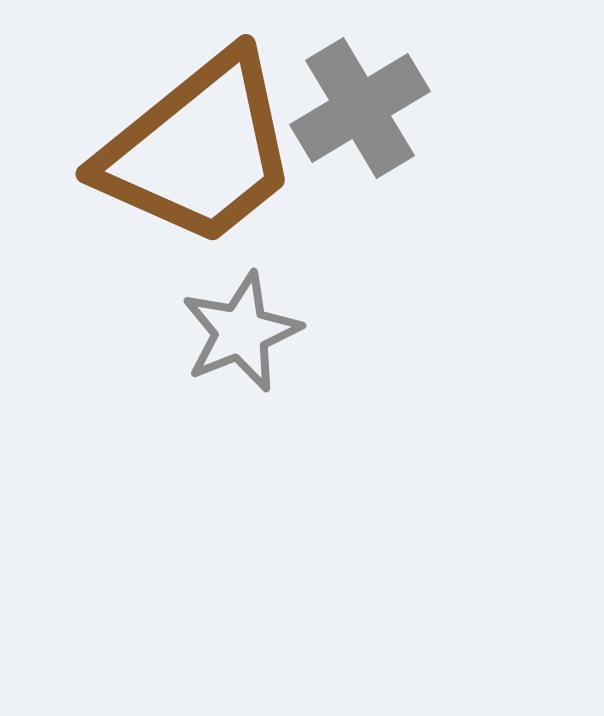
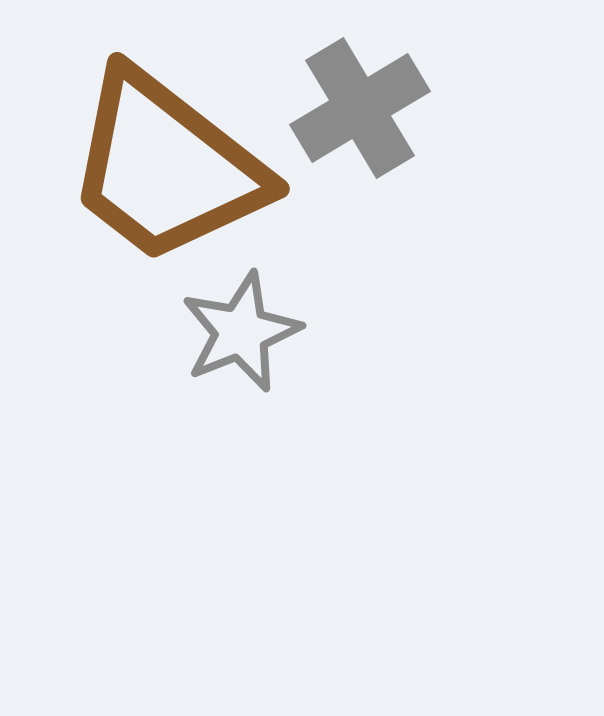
brown trapezoid: moved 33 px left, 17 px down; rotated 77 degrees clockwise
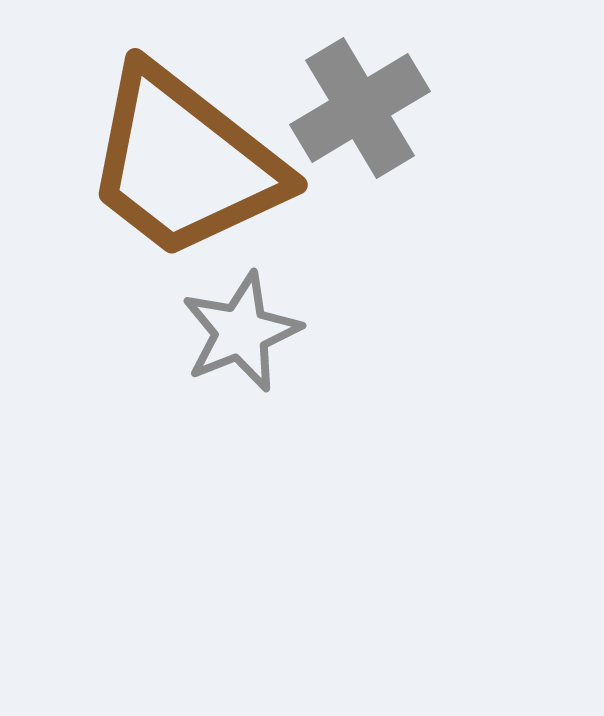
brown trapezoid: moved 18 px right, 4 px up
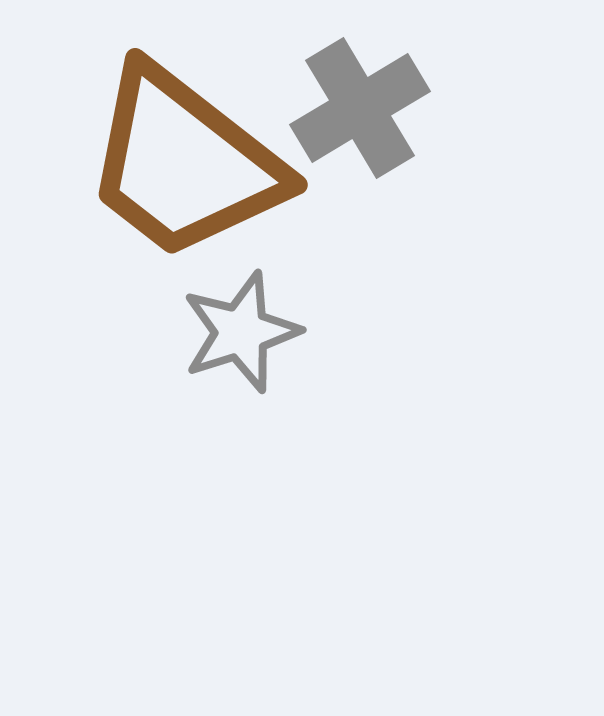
gray star: rotated 4 degrees clockwise
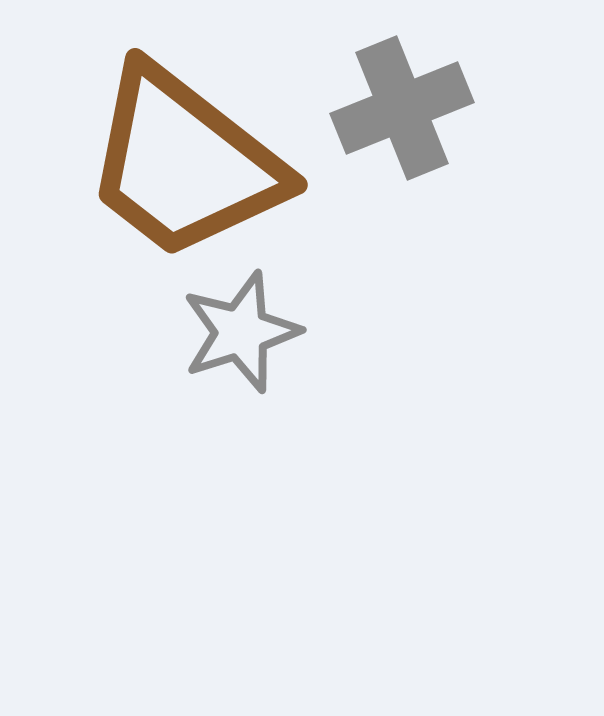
gray cross: moved 42 px right; rotated 9 degrees clockwise
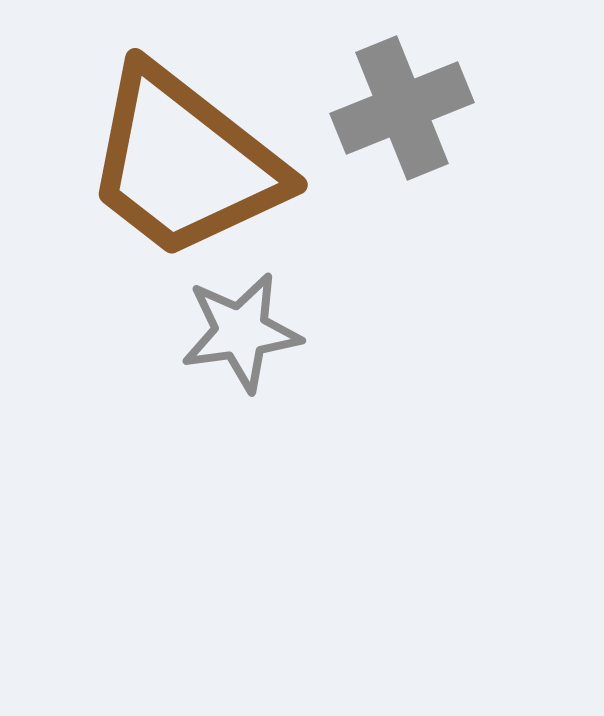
gray star: rotated 10 degrees clockwise
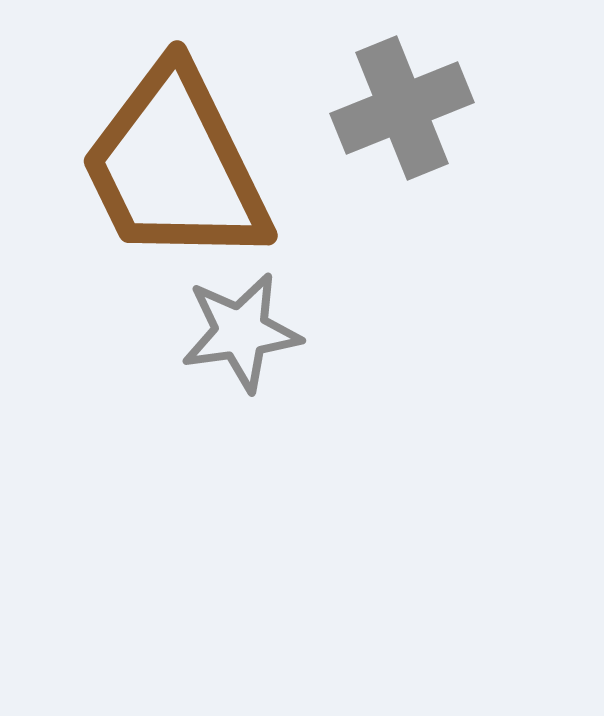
brown trapezoid: moved 9 px left, 3 px down; rotated 26 degrees clockwise
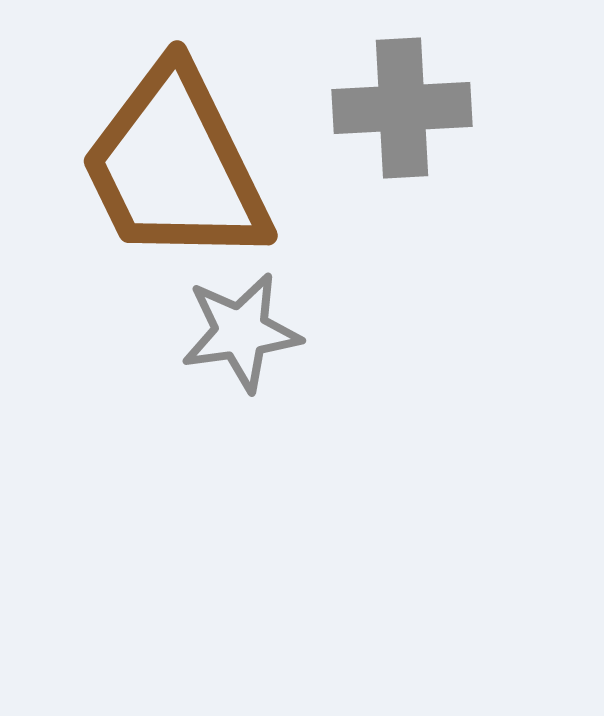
gray cross: rotated 19 degrees clockwise
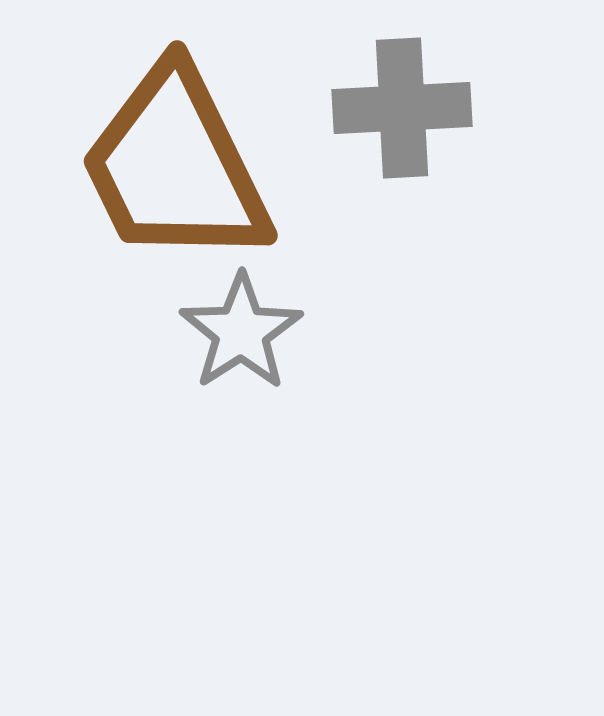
gray star: rotated 25 degrees counterclockwise
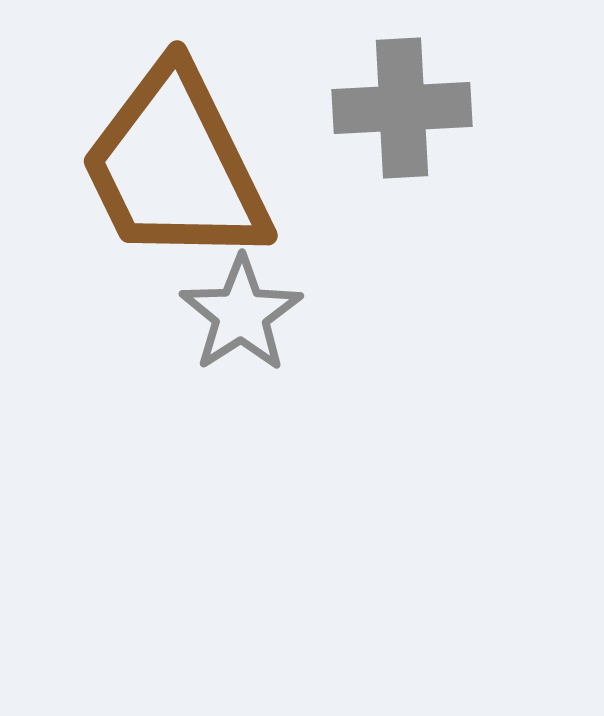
gray star: moved 18 px up
